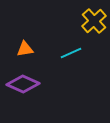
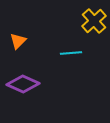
orange triangle: moved 7 px left, 8 px up; rotated 36 degrees counterclockwise
cyan line: rotated 20 degrees clockwise
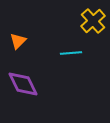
yellow cross: moved 1 px left
purple diamond: rotated 40 degrees clockwise
